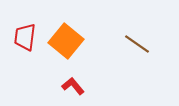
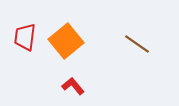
orange square: rotated 12 degrees clockwise
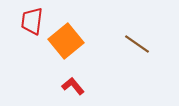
red trapezoid: moved 7 px right, 16 px up
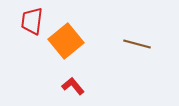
brown line: rotated 20 degrees counterclockwise
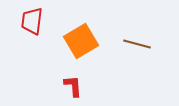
orange square: moved 15 px right; rotated 8 degrees clockwise
red L-shape: rotated 35 degrees clockwise
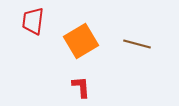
red trapezoid: moved 1 px right
red L-shape: moved 8 px right, 1 px down
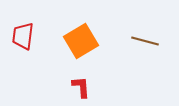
red trapezoid: moved 10 px left, 15 px down
brown line: moved 8 px right, 3 px up
